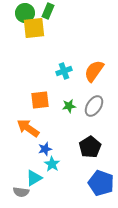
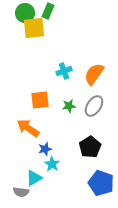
orange semicircle: moved 3 px down
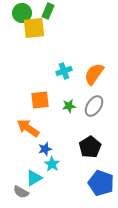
green circle: moved 3 px left
gray semicircle: rotated 21 degrees clockwise
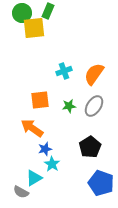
orange arrow: moved 4 px right
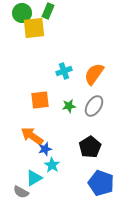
orange arrow: moved 8 px down
cyan star: moved 1 px down
